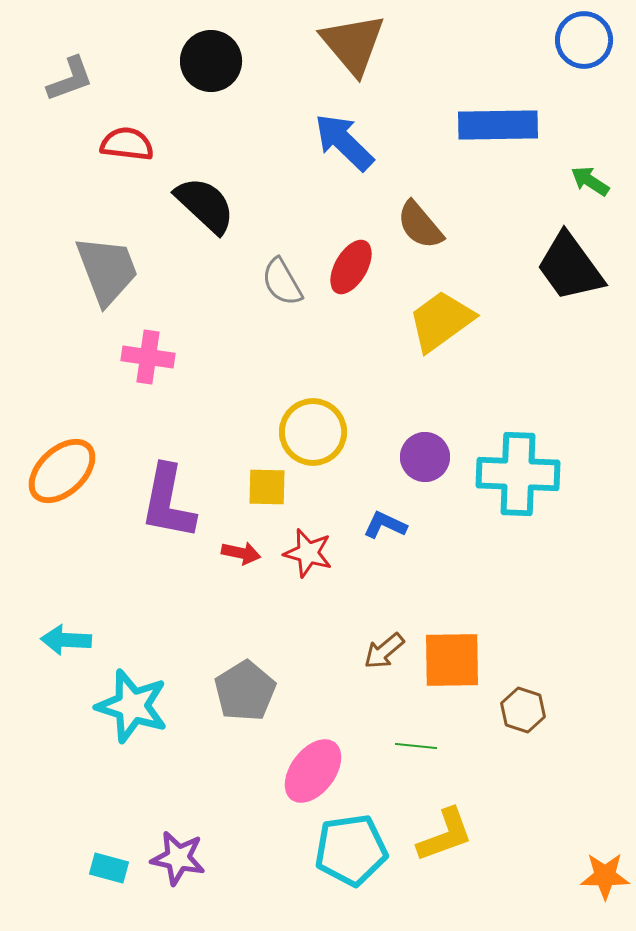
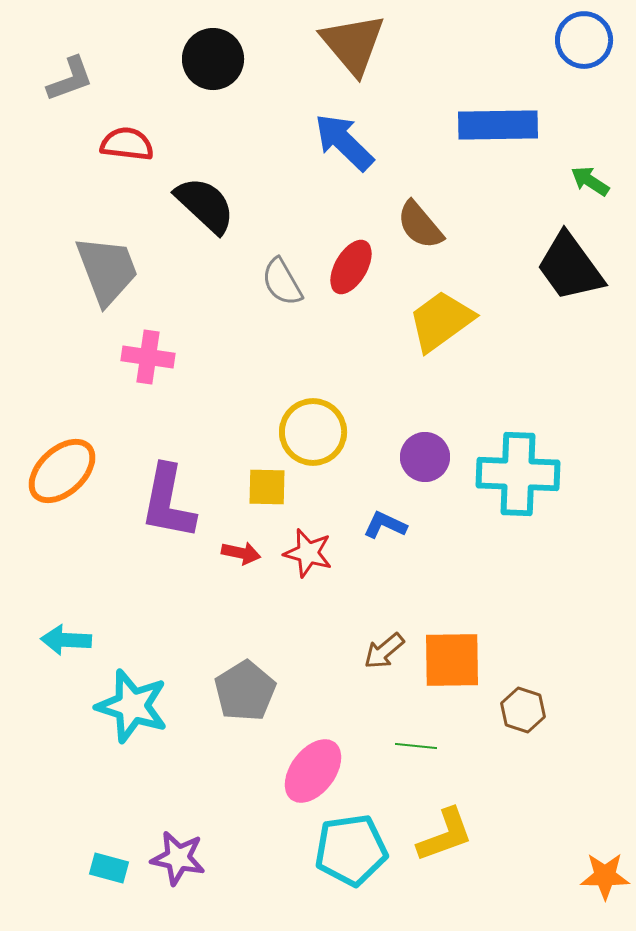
black circle: moved 2 px right, 2 px up
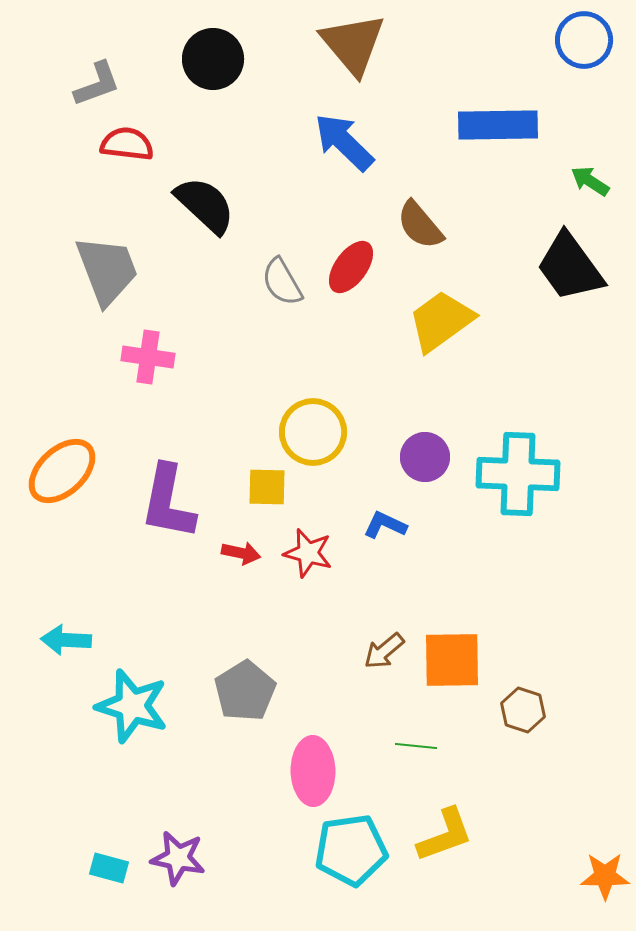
gray L-shape: moved 27 px right, 5 px down
red ellipse: rotated 6 degrees clockwise
pink ellipse: rotated 38 degrees counterclockwise
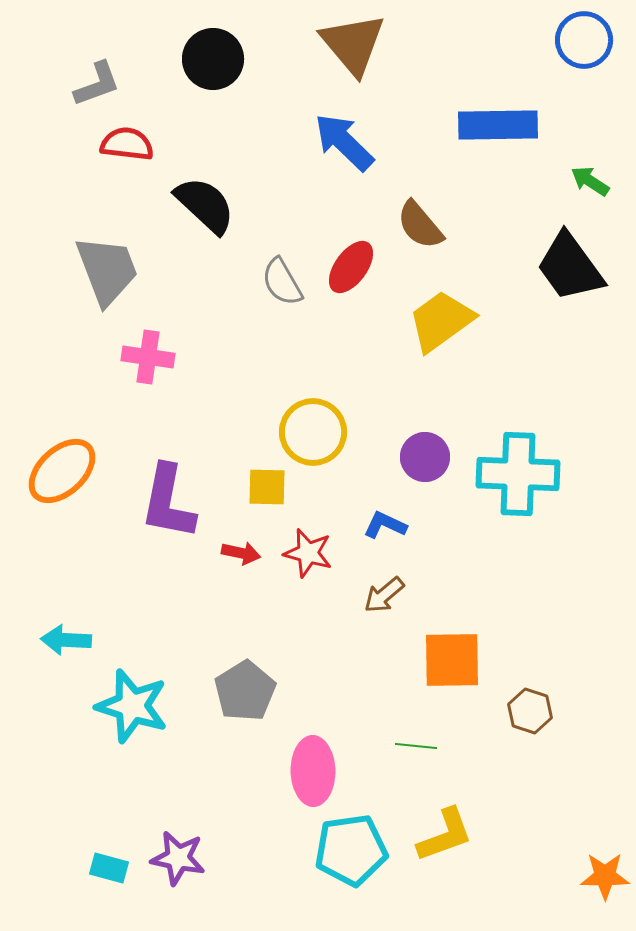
brown arrow: moved 56 px up
brown hexagon: moved 7 px right, 1 px down
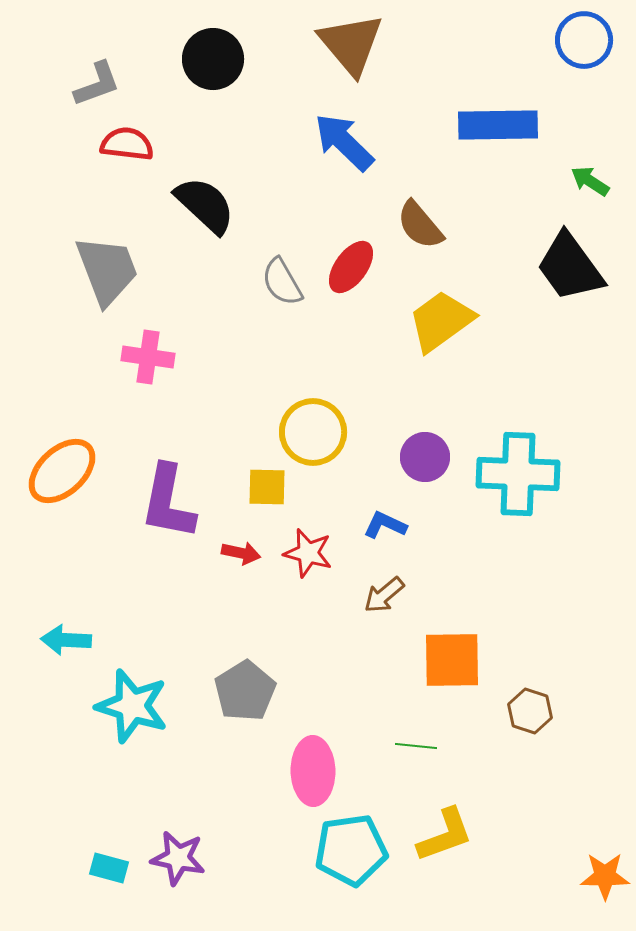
brown triangle: moved 2 px left
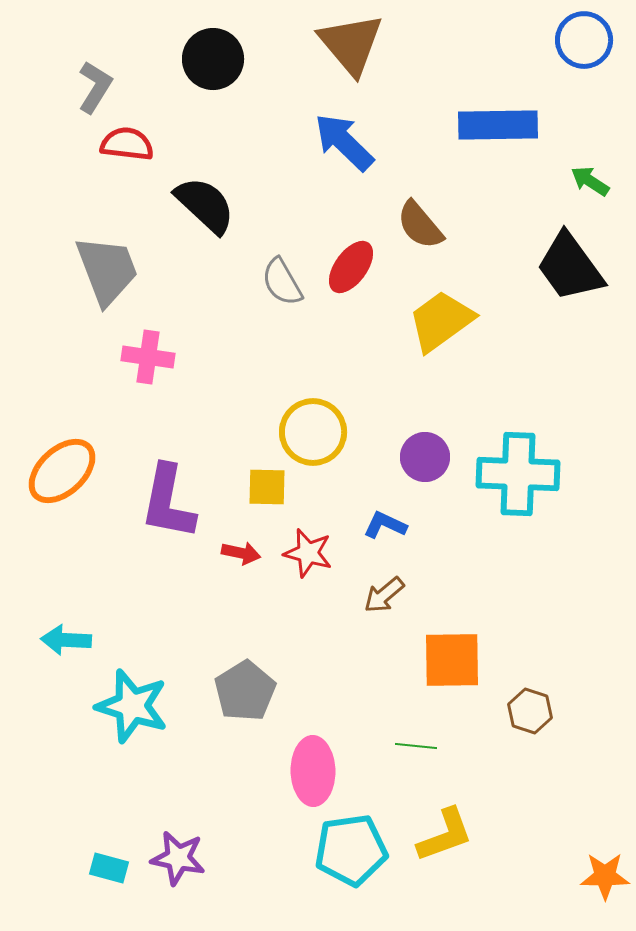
gray L-shape: moved 2 px left, 3 px down; rotated 38 degrees counterclockwise
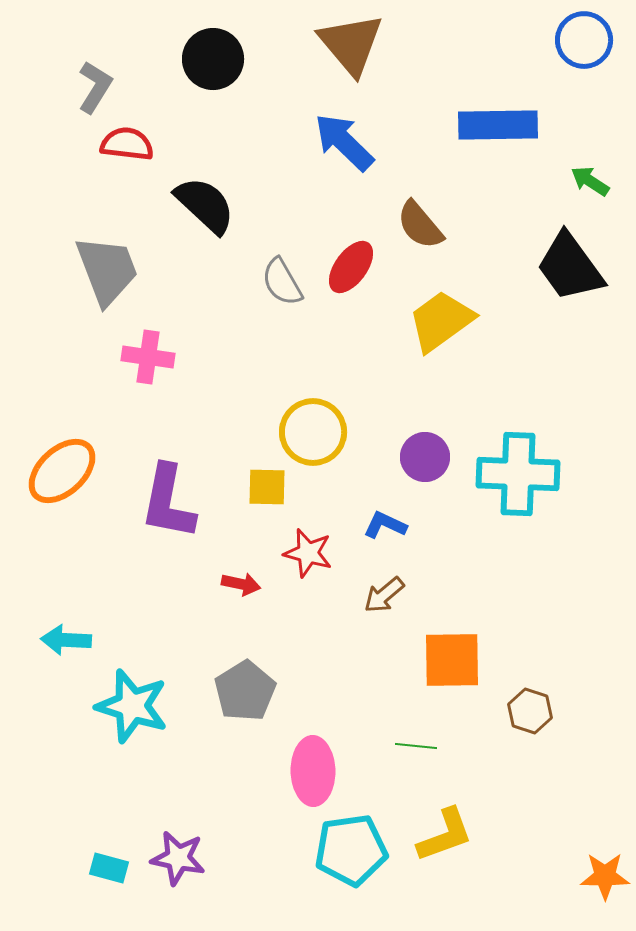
red arrow: moved 31 px down
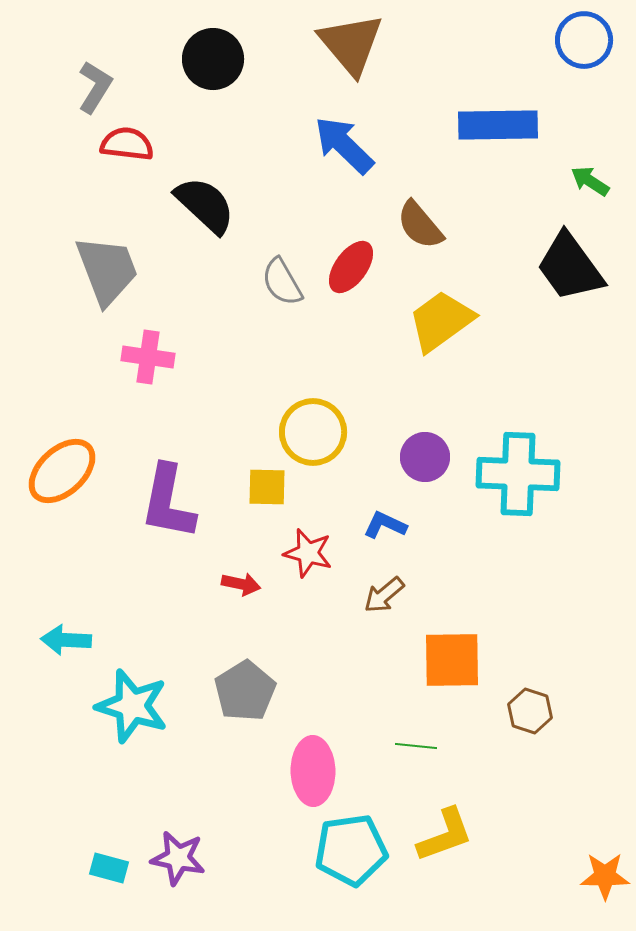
blue arrow: moved 3 px down
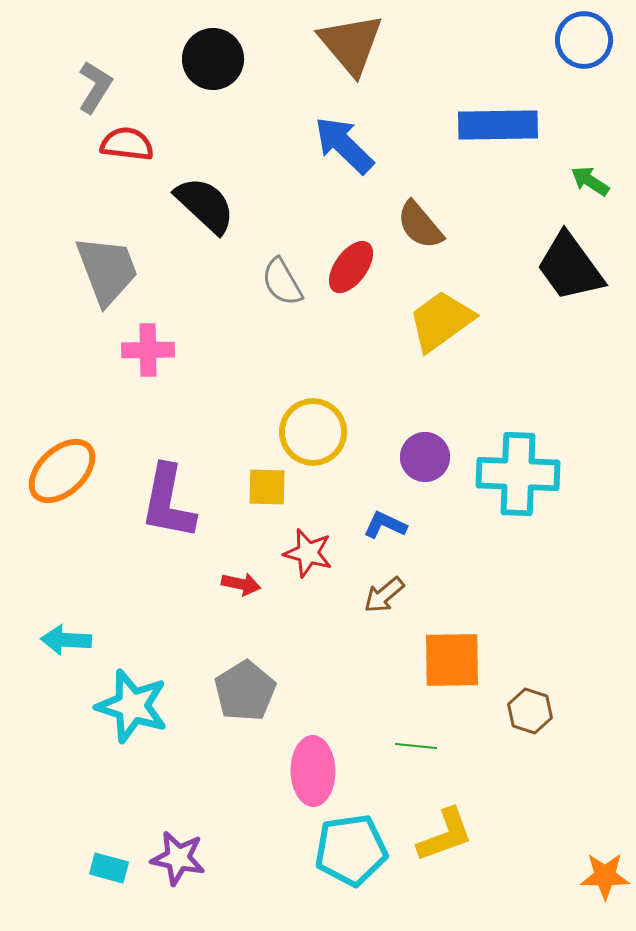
pink cross: moved 7 px up; rotated 9 degrees counterclockwise
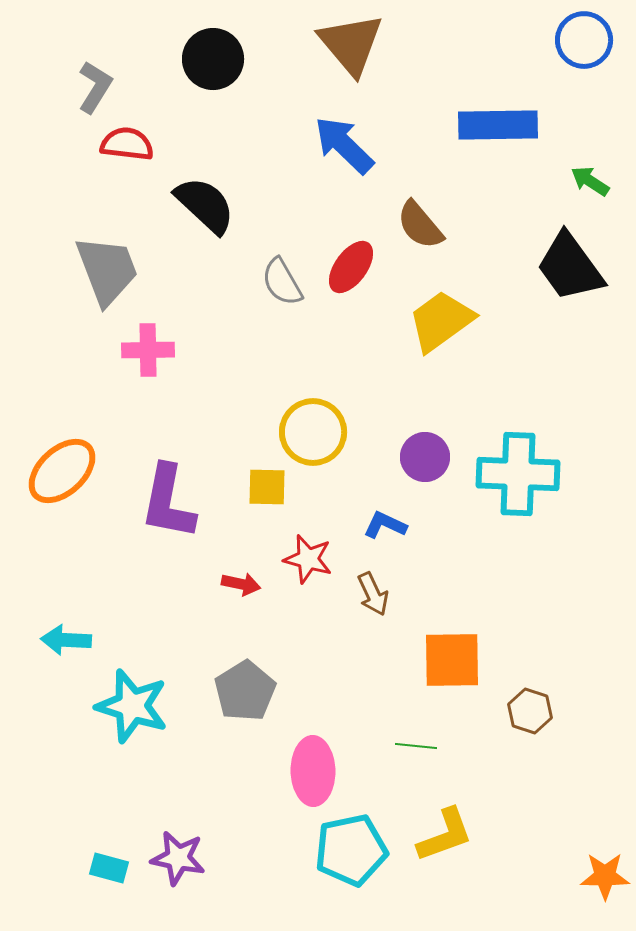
red star: moved 6 px down
brown arrow: moved 11 px left, 1 px up; rotated 75 degrees counterclockwise
cyan pentagon: rotated 4 degrees counterclockwise
